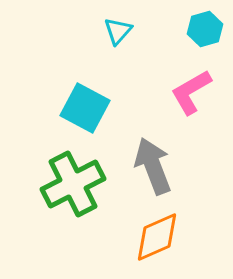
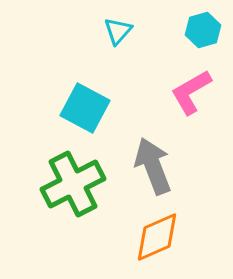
cyan hexagon: moved 2 px left, 1 px down
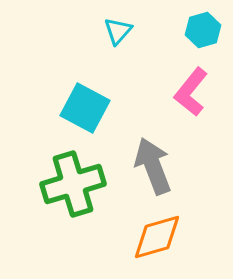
pink L-shape: rotated 21 degrees counterclockwise
green cross: rotated 10 degrees clockwise
orange diamond: rotated 8 degrees clockwise
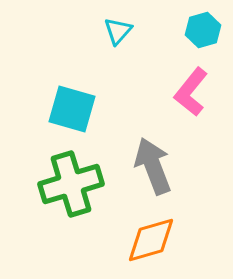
cyan square: moved 13 px left, 1 px down; rotated 12 degrees counterclockwise
green cross: moved 2 px left
orange diamond: moved 6 px left, 3 px down
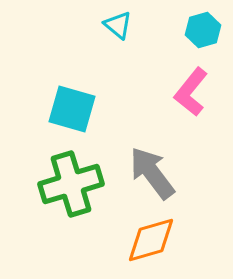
cyan triangle: moved 6 px up; rotated 32 degrees counterclockwise
gray arrow: moved 1 px left, 7 px down; rotated 16 degrees counterclockwise
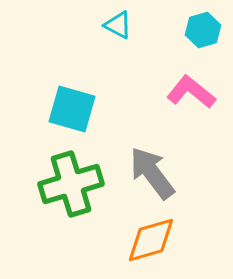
cyan triangle: rotated 12 degrees counterclockwise
pink L-shape: rotated 90 degrees clockwise
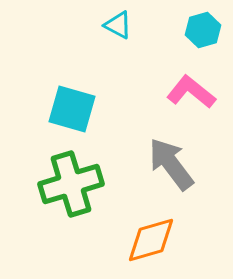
gray arrow: moved 19 px right, 9 px up
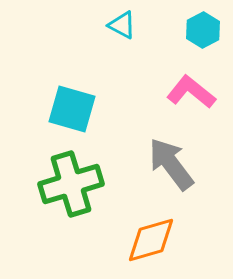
cyan triangle: moved 4 px right
cyan hexagon: rotated 12 degrees counterclockwise
